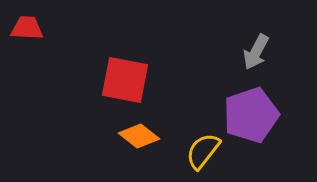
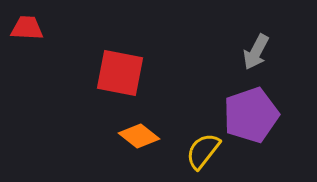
red square: moved 5 px left, 7 px up
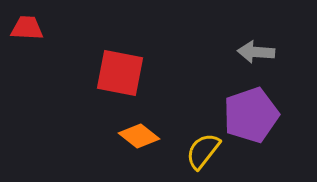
gray arrow: rotated 66 degrees clockwise
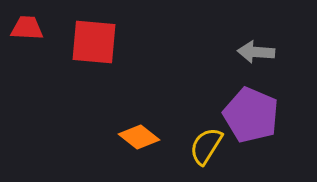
red square: moved 26 px left, 31 px up; rotated 6 degrees counterclockwise
purple pentagon: rotated 30 degrees counterclockwise
orange diamond: moved 1 px down
yellow semicircle: moved 3 px right, 5 px up; rotated 6 degrees counterclockwise
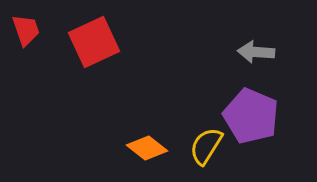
red trapezoid: moved 1 px left, 2 px down; rotated 68 degrees clockwise
red square: rotated 30 degrees counterclockwise
purple pentagon: moved 1 px down
orange diamond: moved 8 px right, 11 px down
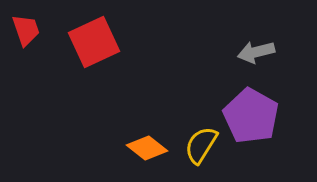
gray arrow: rotated 18 degrees counterclockwise
purple pentagon: rotated 6 degrees clockwise
yellow semicircle: moved 5 px left, 1 px up
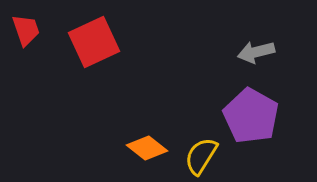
yellow semicircle: moved 11 px down
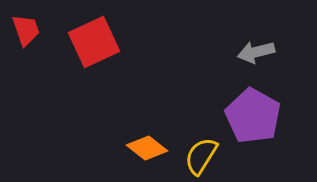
purple pentagon: moved 2 px right
